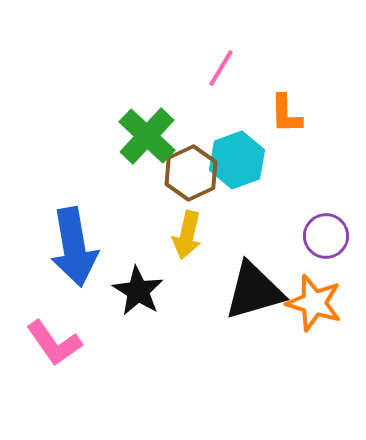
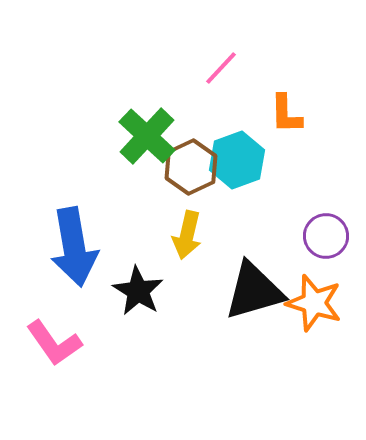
pink line: rotated 12 degrees clockwise
brown hexagon: moved 6 px up
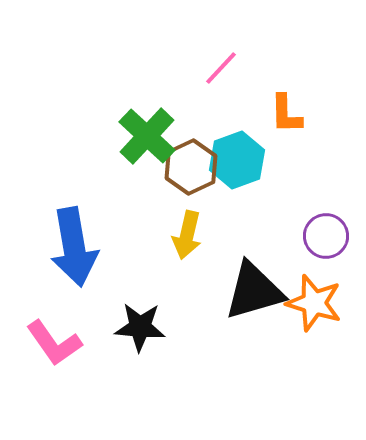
black star: moved 2 px right, 36 px down; rotated 27 degrees counterclockwise
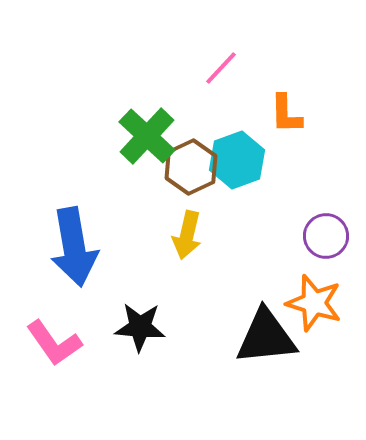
black triangle: moved 12 px right, 46 px down; rotated 10 degrees clockwise
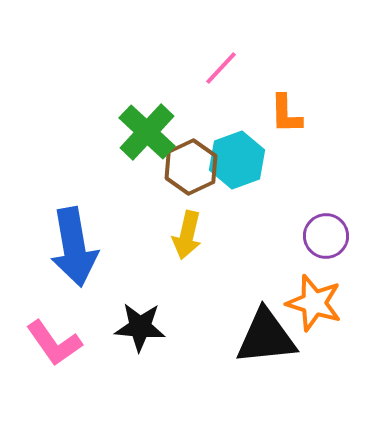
green cross: moved 4 px up
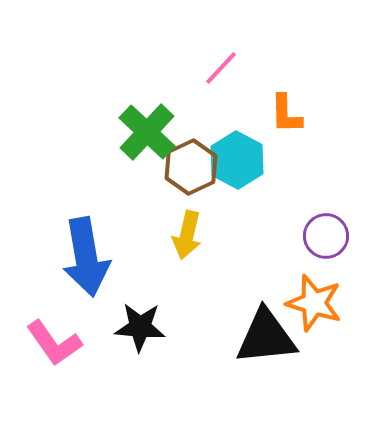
cyan hexagon: rotated 12 degrees counterclockwise
blue arrow: moved 12 px right, 10 px down
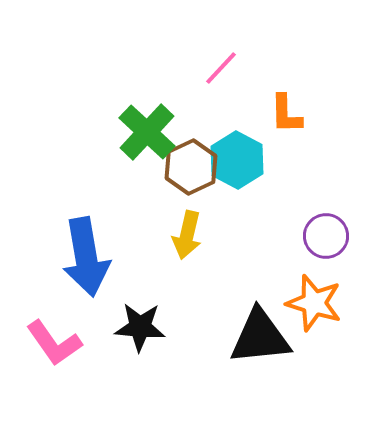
black triangle: moved 6 px left
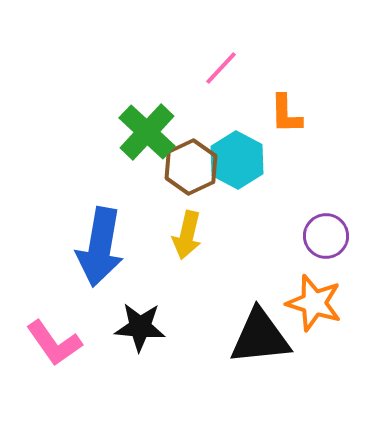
blue arrow: moved 14 px right, 10 px up; rotated 20 degrees clockwise
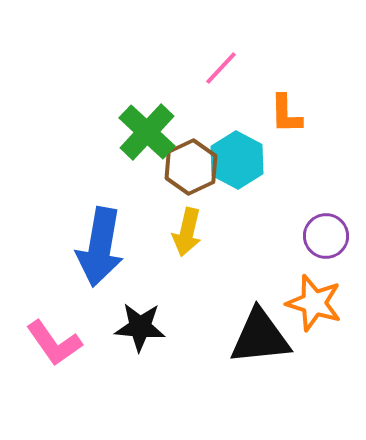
yellow arrow: moved 3 px up
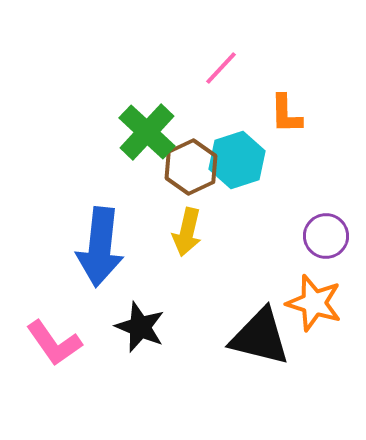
cyan hexagon: rotated 14 degrees clockwise
blue arrow: rotated 4 degrees counterclockwise
black star: rotated 18 degrees clockwise
black triangle: rotated 20 degrees clockwise
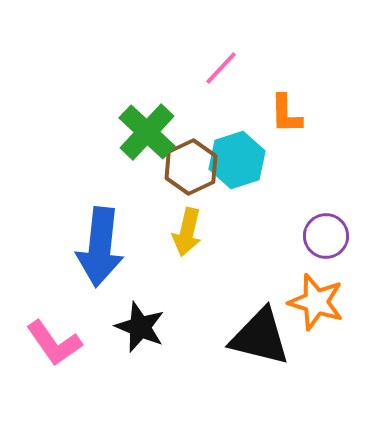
orange star: moved 2 px right, 1 px up
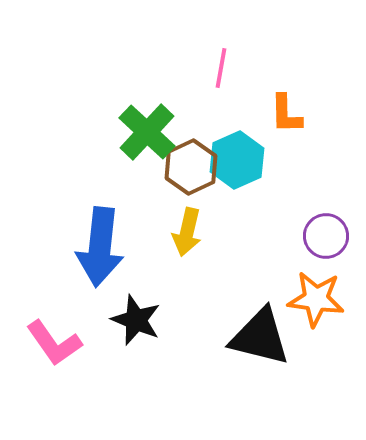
pink line: rotated 33 degrees counterclockwise
cyan hexagon: rotated 6 degrees counterclockwise
orange star: moved 3 px up; rotated 10 degrees counterclockwise
black star: moved 4 px left, 7 px up
